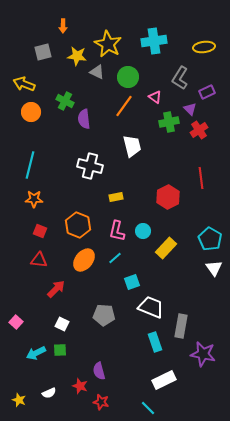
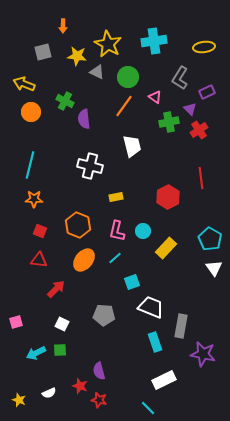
pink square at (16, 322): rotated 32 degrees clockwise
red star at (101, 402): moved 2 px left, 2 px up
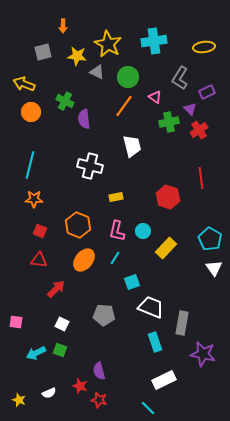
red hexagon at (168, 197): rotated 15 degrees counterclockwise
cyan line at (115, 258): rotated 16 degrees counterclockwise
pink square at (16, 322): rotated 24 degrees clockwise
gray rectangle at (181, 326): moved 1 px right, 3 px up
green square at (60, 350): rotated 24 degrees clockwise
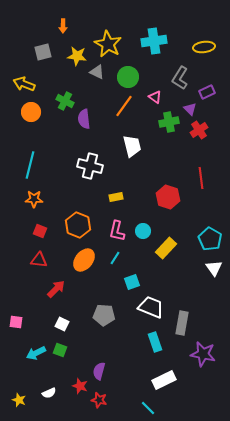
purple semicircle at (99, 371): rotated 30 degrees clockwise
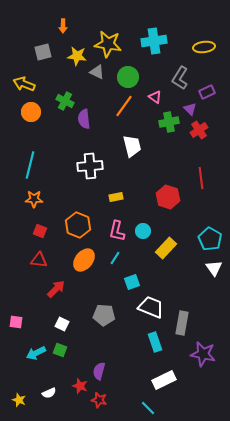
yellow star at (108, 44): rotated 20 degrees counterclockwise
white cross at (90, 166): rotated 20 degrees counterclockwise
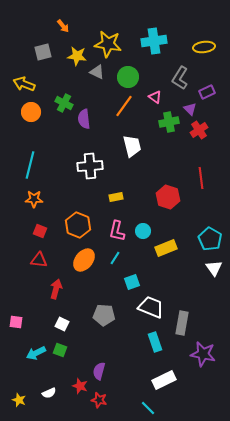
orange arrow at (63, 26): rotated 40 degrees counterclockwise
green cross at (65, 101): moved 1 px left, 2 px down
yellow rectangle at (166, 248): rotated 25 degrees clockwise
red arrow at (56, 289): rotated 30 degrees counterclockwise
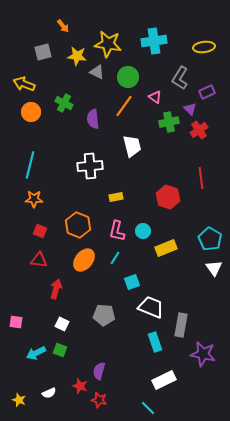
purple semicircle at (84, 119): moved 9 px right
gray rectangle at (182, 323): moved 1 px left, 2 px down
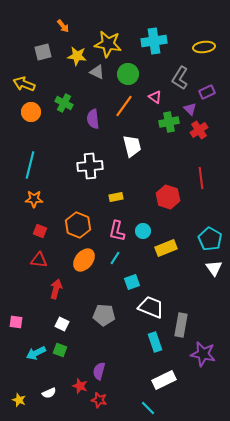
green circle at (128, 77): moved 3 px up
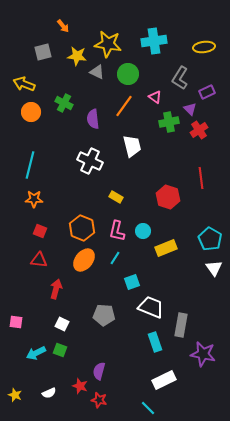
white cross at (90, 166): moved 5 px up; rotated 30 degrees clockwise
yellow rectangle at (116, 197): rotated 40 degrees clockwise
orange hexagon at (78, 225): moved 4 px right, 3 px down
yellow star at (19, 400): moved 4 px left, 5 px up
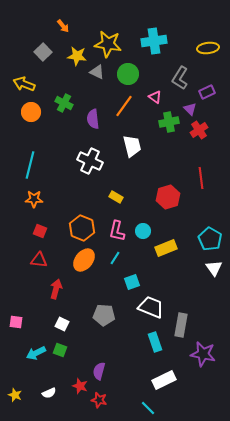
yellow ellipse at (204, 47): moved 4 px right, 1 px down
gray square at (43, 52): rotated 30 degrees counterclockwise
red hexagon at (168, 197): rotated 25 degrees clockwise
